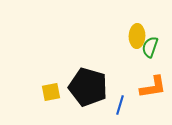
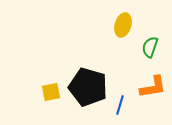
yellow ellipse: moved 14 px left, 11 px up; rotated 15 degrees clockwise
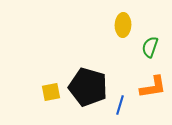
yellow ellipse: rotated 15 degrees counterclockwise
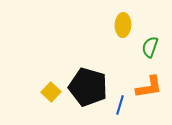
orange L-shape: moved 4 px left
yellow square: rotated 36 degrees counterclockwise
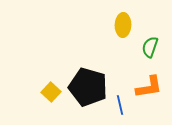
blue line: rotated 30 degrees counterclockwise
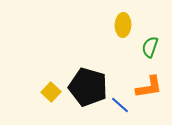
blue line: rotated 36 degrees counterclockwise
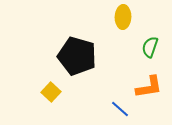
yellow ellipse: moved 8 px up
black pentagon: moved 11 px left, 31 px up
blue line: moved 4 px down
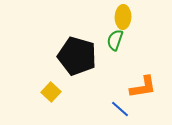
green semicircle: moved 35 px left, 7 px up
orange L-shape: moved 6 px left
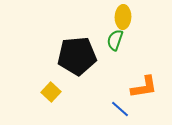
black pentagon: rotated 21 degrees counterclockwise
orange L-shape: moved 1 px right
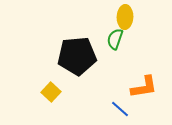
yellow ellipse: moved 2 px right
green semicircle: moved 1 px up
